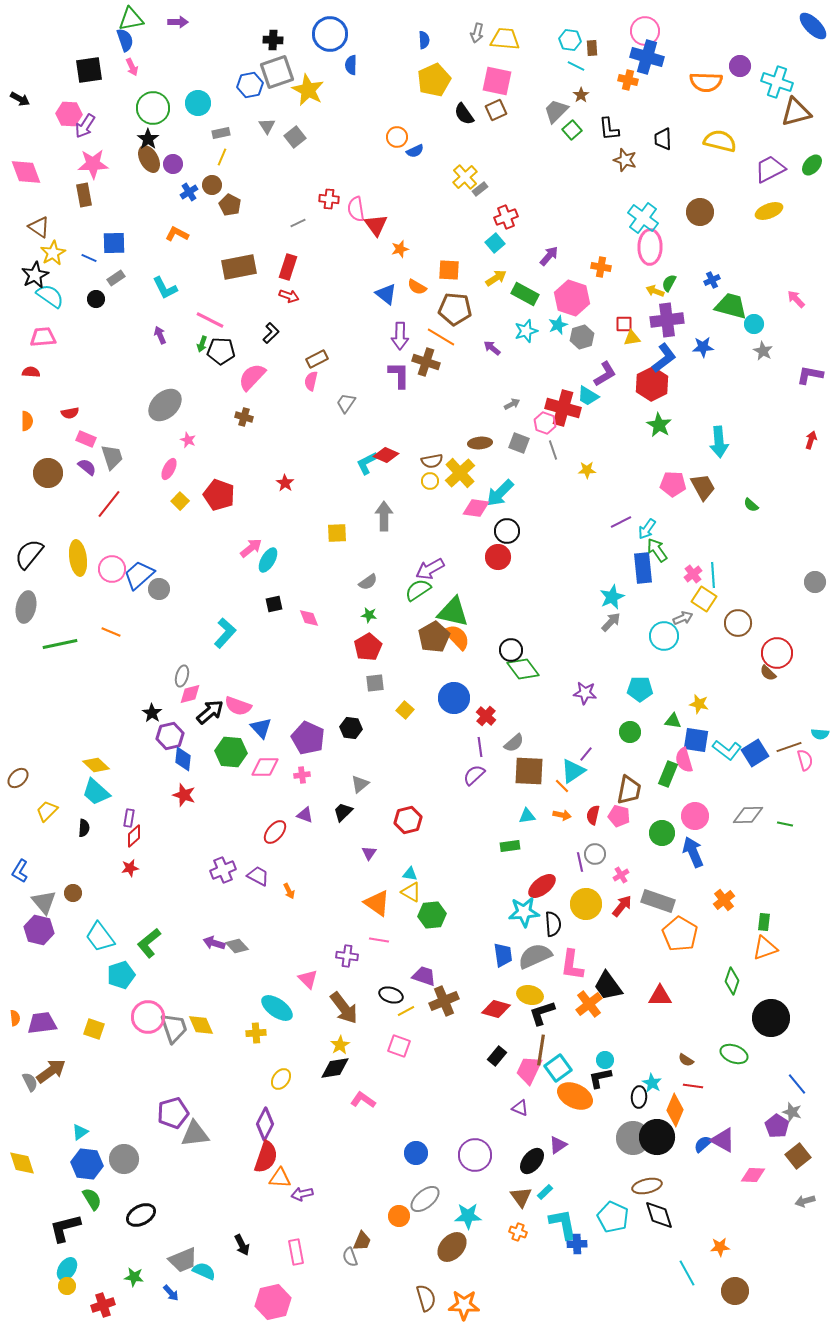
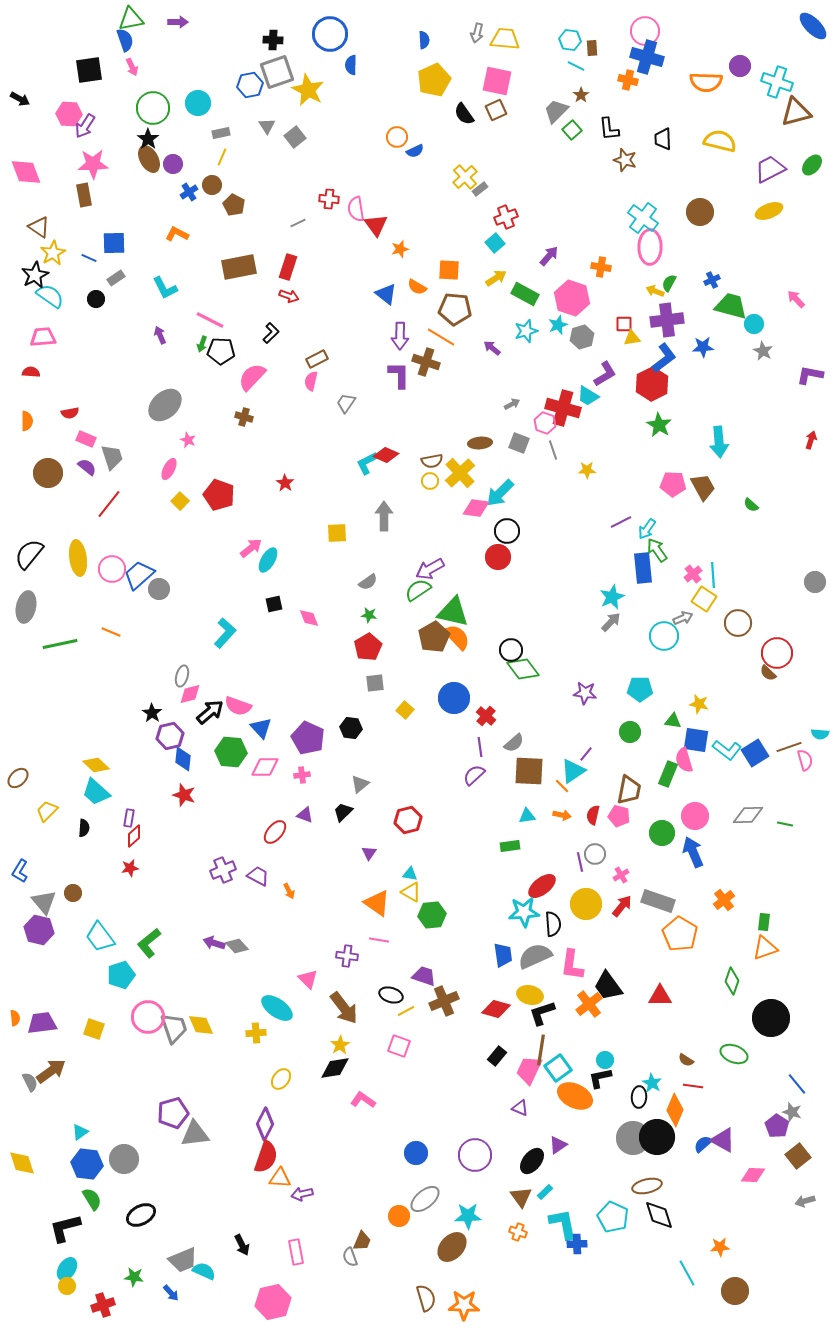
brown pentagon at (230, 205): moved 4 px right
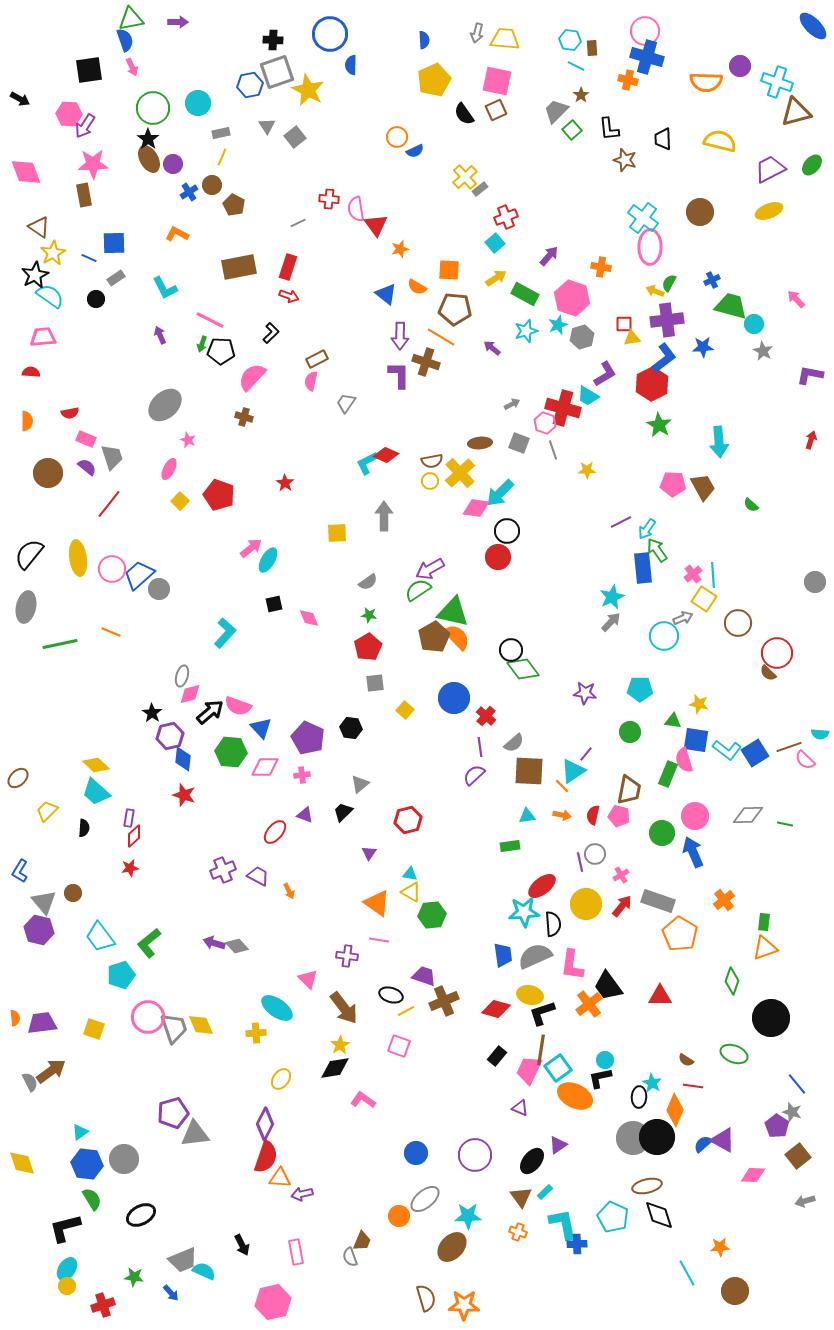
pink semicircle at (805, 760): rotated 150 degrees clockwise
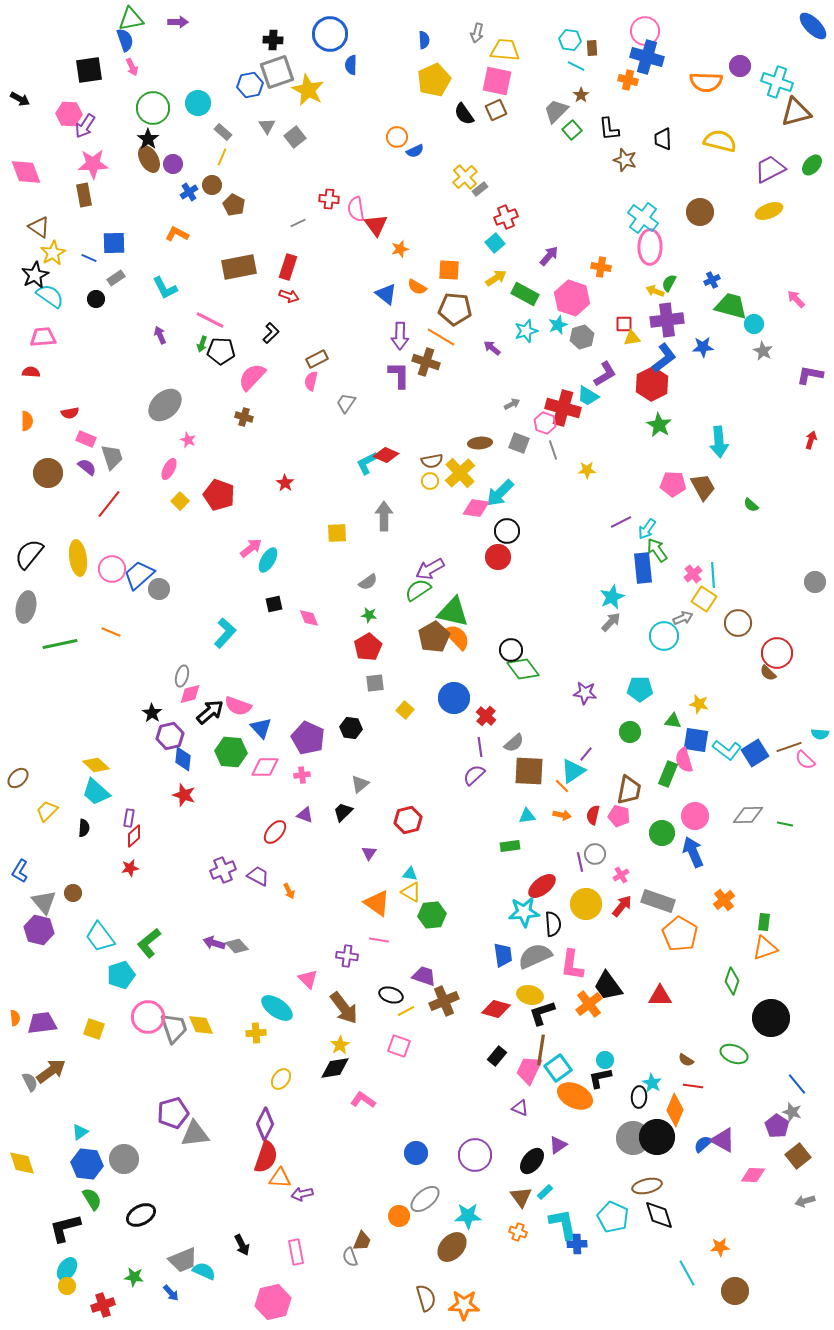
yellow trapezoid at (505, 39): moved 11 px down
gray rectangle at (221, 133): moved 2 px right, 1 px up; rotated 54 degrees clockwise
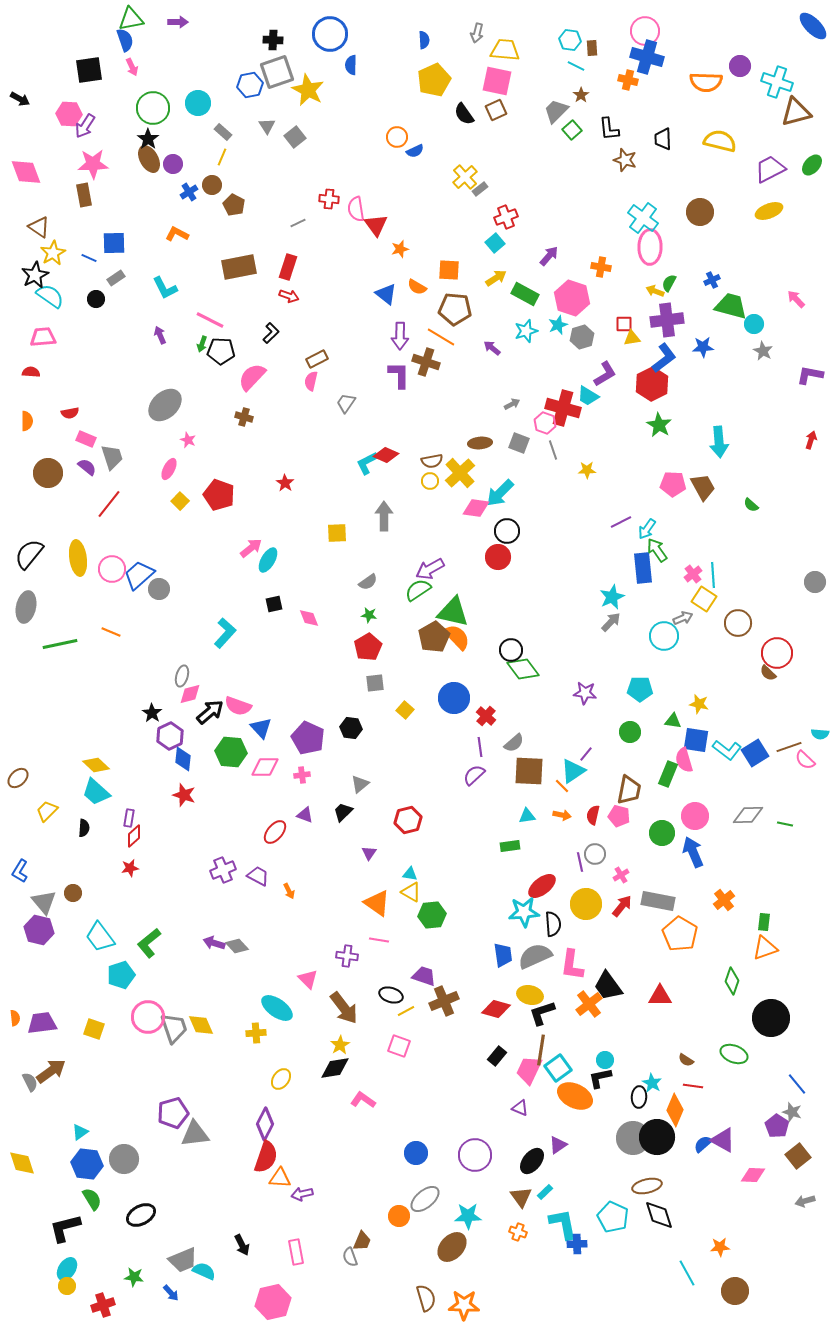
purple hexagon at (170, 736): rotated 12 degrees counterclockwise
gray rectangle at (658, 901): rotated 8 degrees counterclockwise
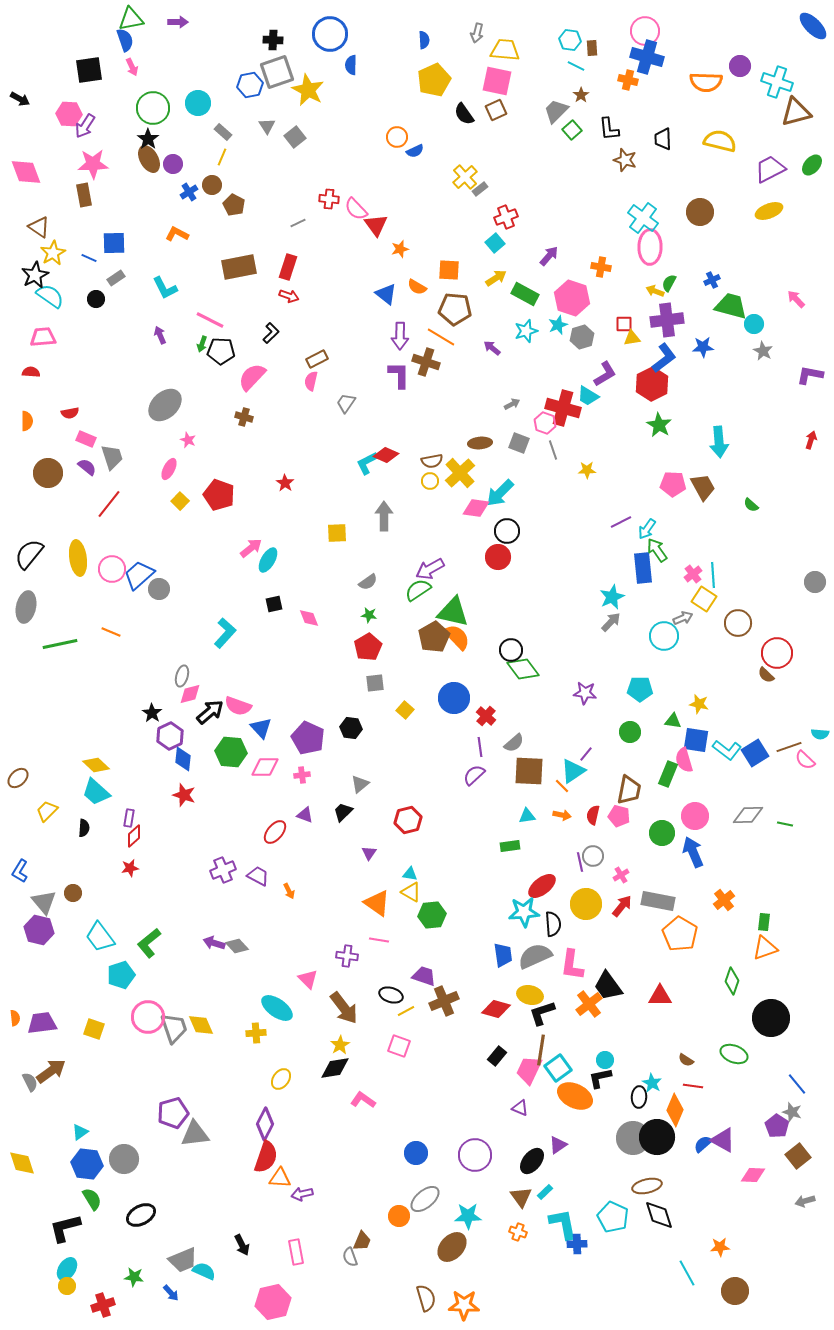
pink semicircle at (356, 209): rotated 35 degrees counterclockwise
brown semicircle at (768, 673): moved 2 px left, 2 px down
gray circle at (595, 854): moved 2 px left, 2 px down
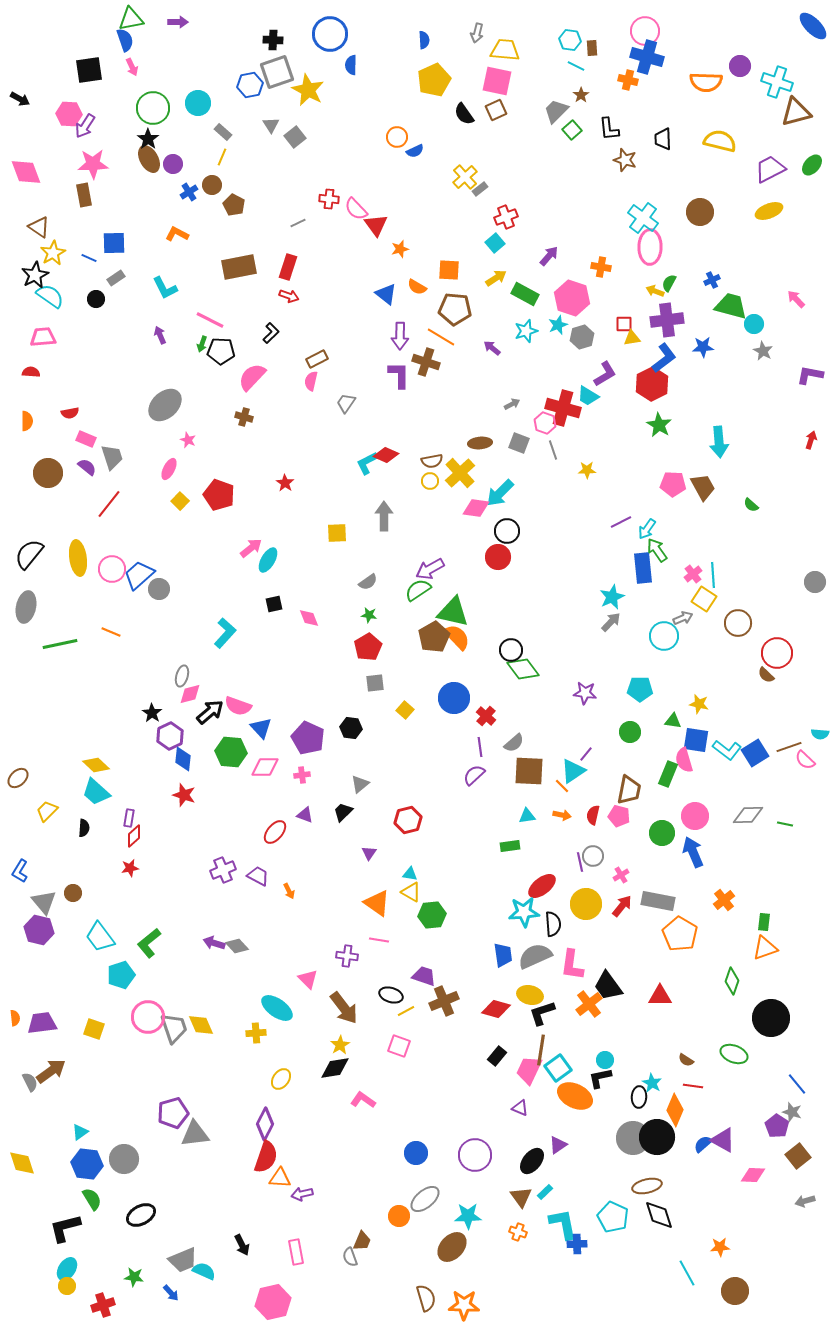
gray triangle at (267, 126): moved 4 px right, 1 px up
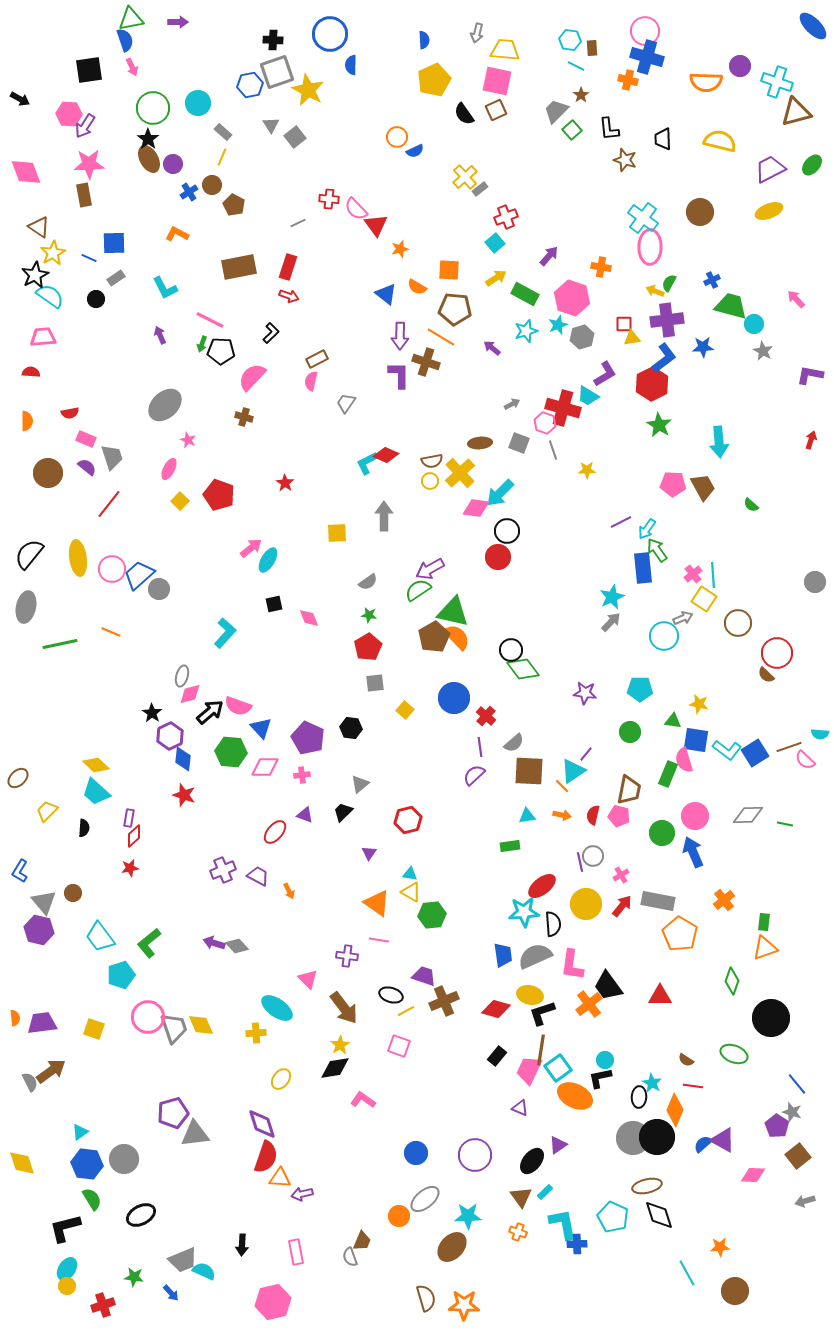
pink star at (93, 164): moved 4 px left
purple diamond at (265, 1124): moved 3 px left; rotated 44 degrees counterclockwise
black arrow at (242, 1245): rotated 30 degrees clockwise
